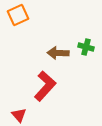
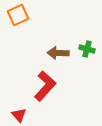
green cross: moved 1 px right, 2 px down
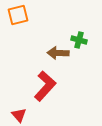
orange square: rotated 10 degrees clockwise
green cross: moved 8 px left, 9 px up
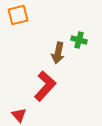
brown arrow: rotated 80 degrees counterclockwise
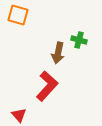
orange square: rotated 30 degrees clockwise
red L-shape: moved 2 px right
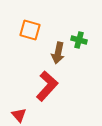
orange square: moved 12 px right, 15 px down
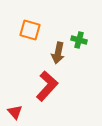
red triangle: moved 4 px left, 3 px up
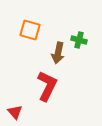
red L-shape: rotated 16 degrees counterclockwise
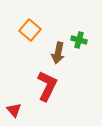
orange square: rotated 25 degrees clockwise
red triangle: moved 1 px left, 2 px up
